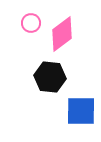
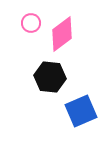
blue square: rotated 24 degrees counterclockwise
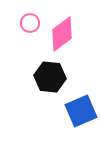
pink circle: moved 1 px left
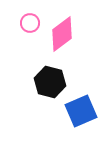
black hexagon: moved 5 px down; rotated 8 degrees clockwise
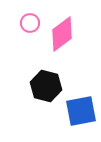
black hexagon: moved 4 px left, 4 px down
blue square: rotated 12 degrees clockwise
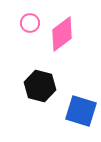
black hexagon: moved 6 px left
blue square: rotated 28 degrees clockwise
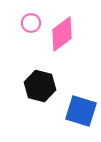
pink circle: moved 1 px right
